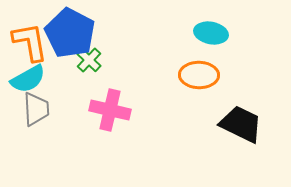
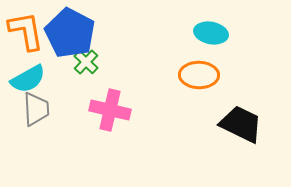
orange L-shape: moved 4 px left, 11 px up
green cross: moved 3 px left, 2 px down
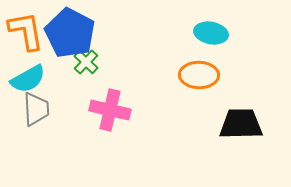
black trapezoid: rotated 27 degrees counterclockwise
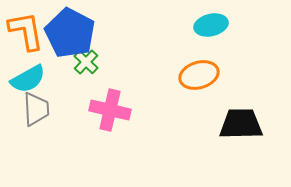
cyan ellipse: moved 8 px up; rotated 24 degrees counterclockwise
orange ellipse: rotated 18 degrees counterclockwise
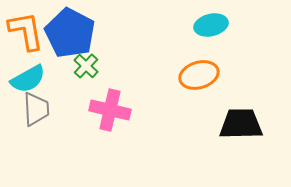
green cross: moved 4 px down
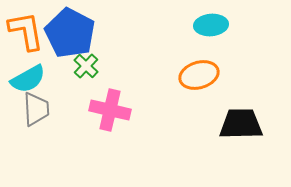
cyan ellipse: rotated 8 degrees clockwise
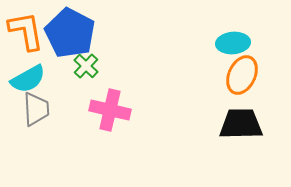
cyan ellipse: moved 22 px right, 18 px down
orange ellipse: moved 43 px right; rotated 48 degrees counterclockwise
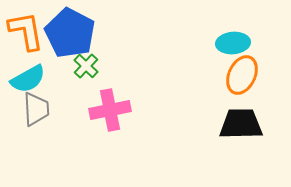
pink cross: rotated 24 degrees counterclockwise
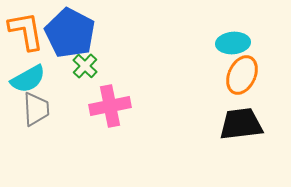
green cross: moved 1 px left
pink cross: moved 4 px up
black trapezoid: rotated 6 degrees counterclockwise
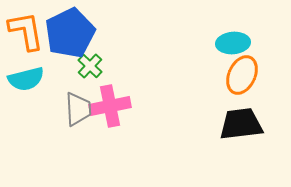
blue pentagon: rotated 18 degrees clockwise
green cross: moved 5 px right
cyan semicircle: moved 2 px left; rotated 15 degrees clockwise
gray trapezoid: moved 42 px right
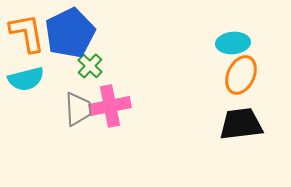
orange L-shape: moved 1 px right, 2 px down
orange ellipse: moved 1 px left
